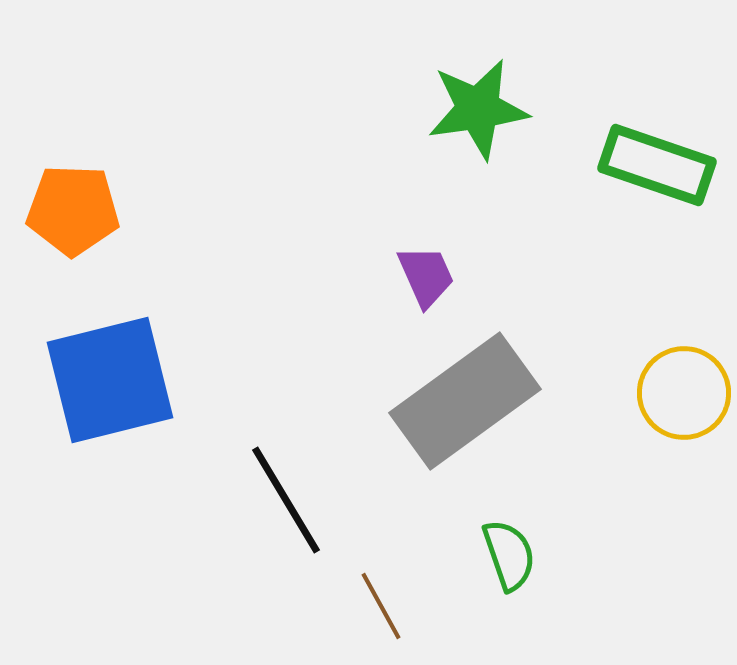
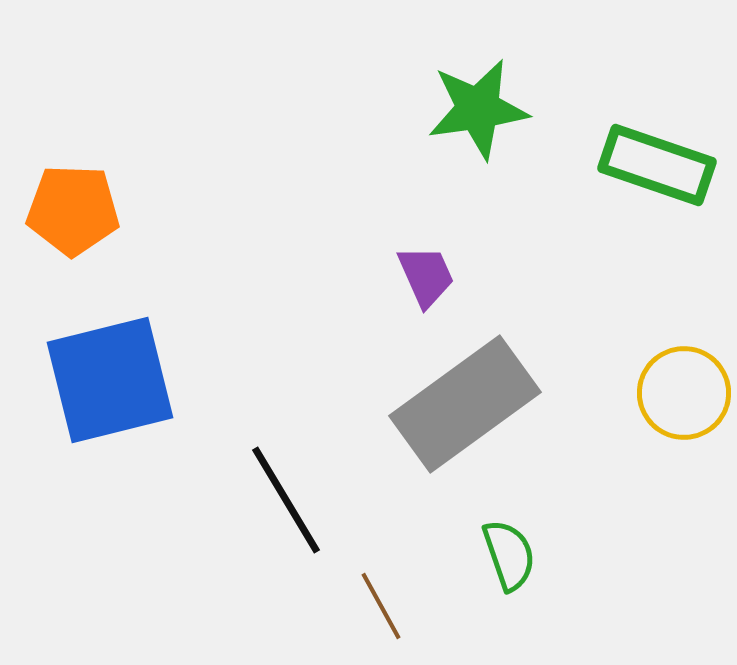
gray rectangle: moved 3 px down
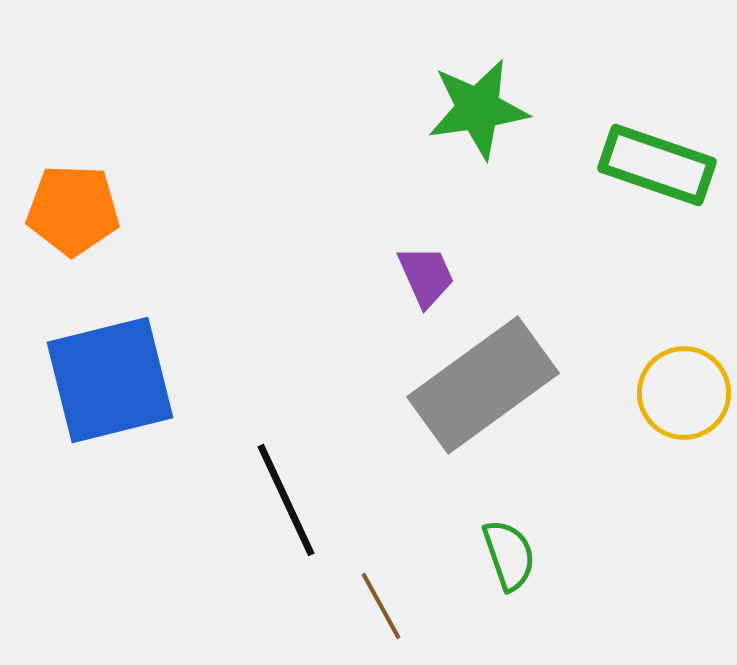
gray rectangle: moved 18 px right, 19 px up
black line: rotated 6 degrees clockwise
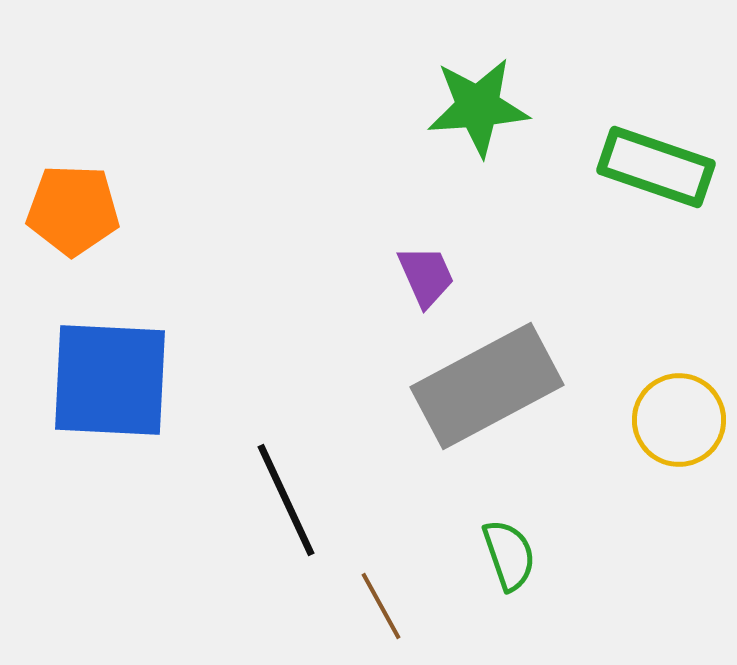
green star: moved 2 px up; rotated 4 degrees clockwise
green rectangle: moved 1 px left, 2 px down
blue square: rotated 17 degrees clockwise
gray rectangle: moved 4 px right, 1 px down; rotated 8 degrees clockwise
yellow circle: moved 5 px left, 27 px down
